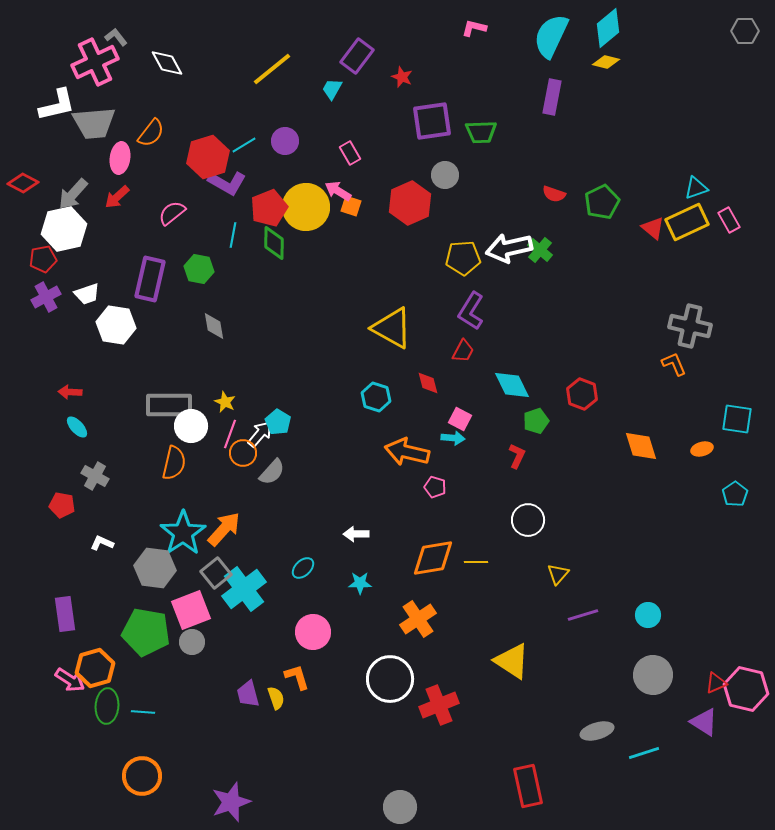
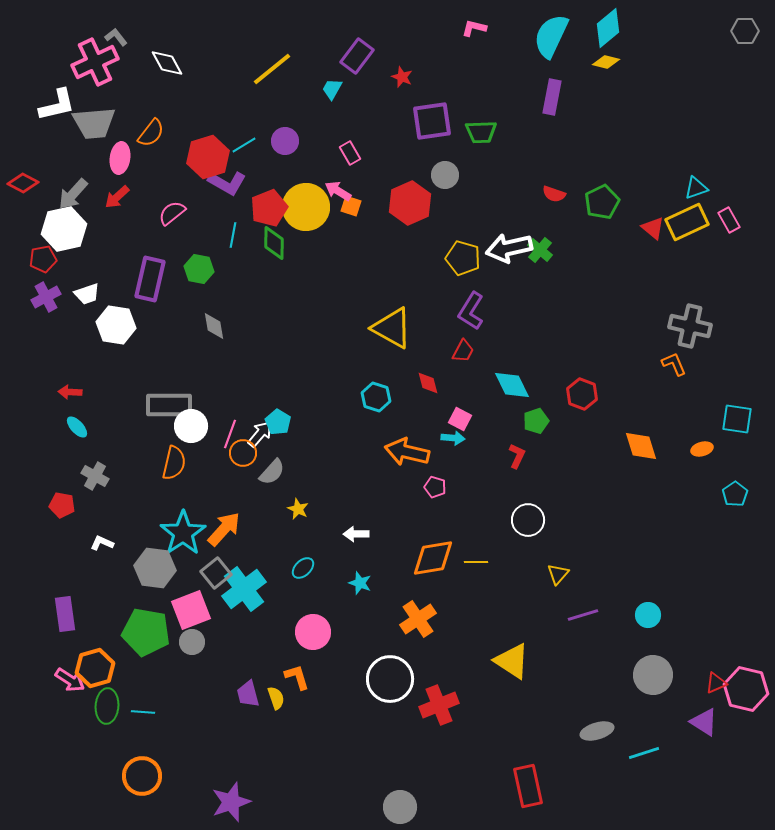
yellow pentagon at (463, 258): rotated 20 degrees clockwise
yellow star at (225, 402): moved 73 px right, 107 px down
cyan star at (360, 583): rotated 20 degrees clockwise
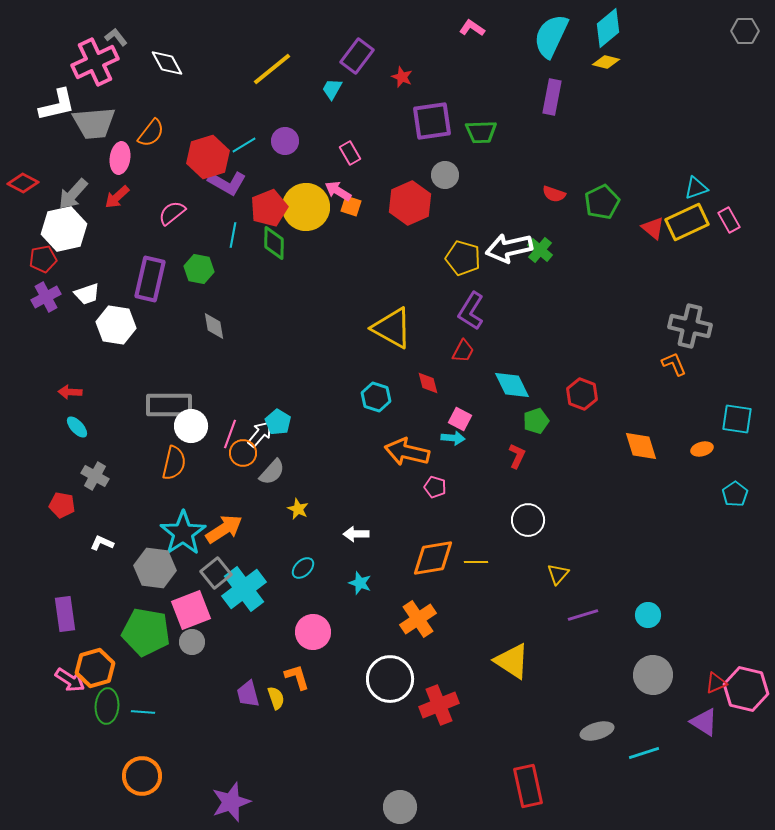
pink L-shape at (474, 28): moved 2 px left; rotated 20 degrees clockwise
orange arrow at (224, 529): rotated 15 degrees clockwise
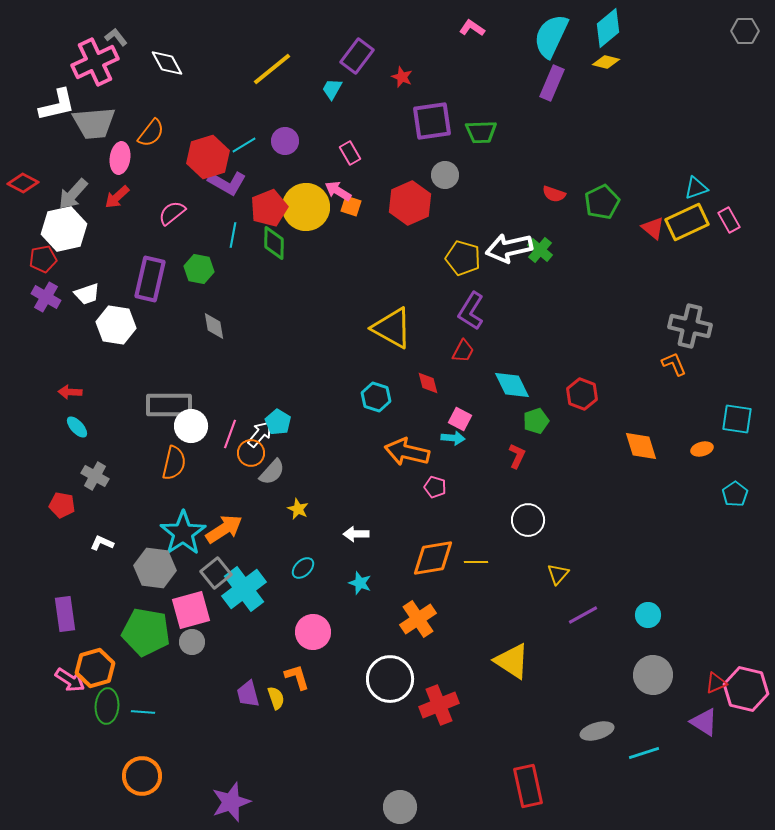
purple rectangle at (552, 97): moved 14 px up; rotated 12 degrees clockwise
purple cross at (46, 297): rotated 32 degrees counterclockwise
orange circle at (243, 453): moved 8 px right
pink square at (191, 610): rotated 6 degrees clockwise
purple line at (583, 615): rotated 12 degrees counterclockwise
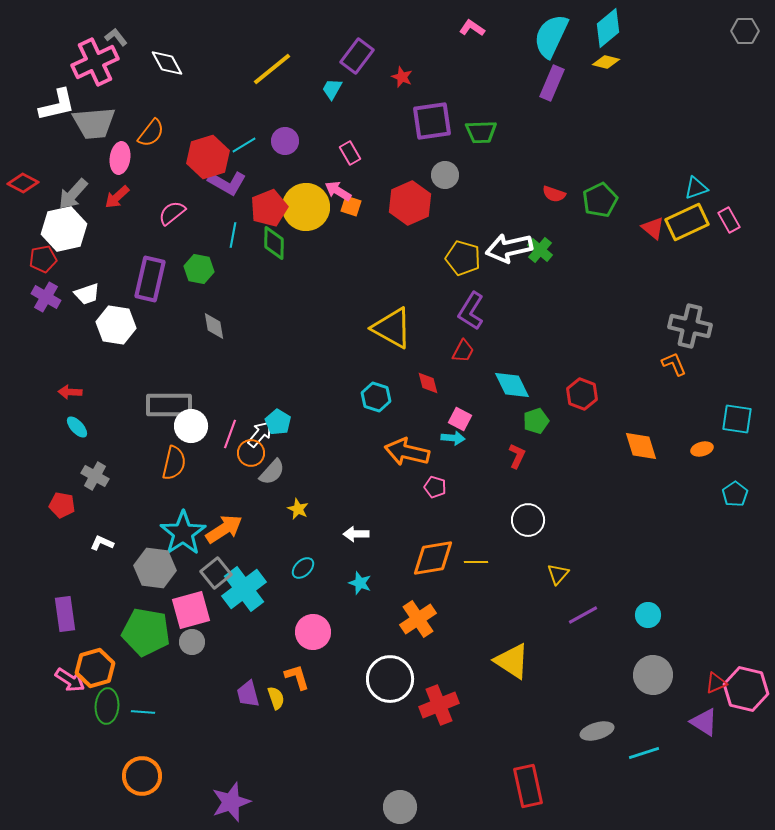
green pentagon at (602, 202): moved 2 px left, 2 px up
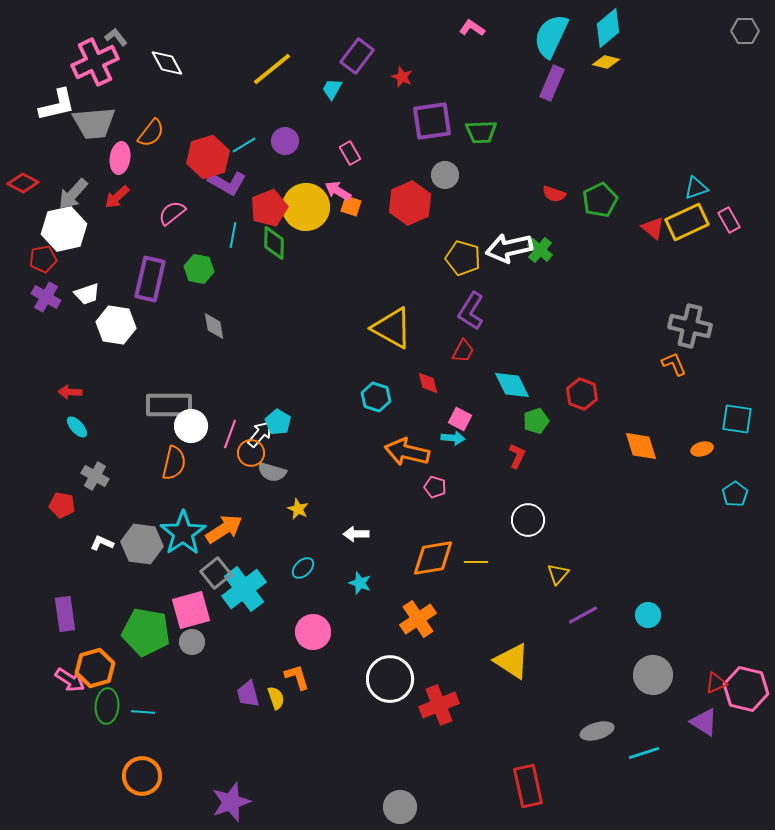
gray semicircle at (272, 472): rotated 64 degrees clockwise
gray hexagon at (155, 568): moved 13 px left, 24 px up
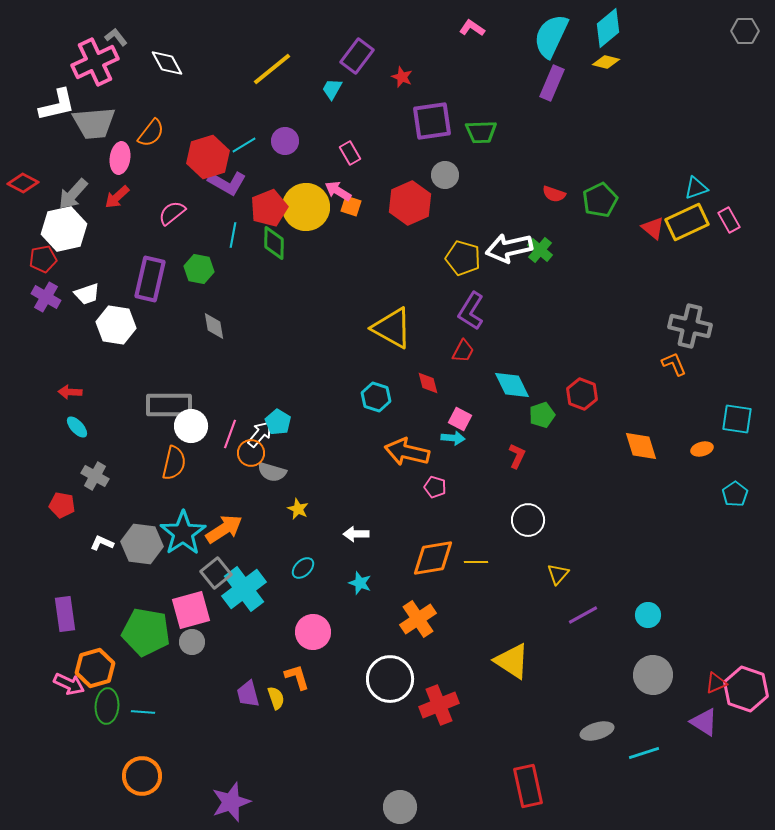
green pentagon at (536, 421): moved 6 px right, 6 px up
pink arrow at (70, 680): moved 1 px left, 4 px down; rotated 8 degrees counterclockwise
pink hexagon at (746, 689): rotated 6 degrees clockwise
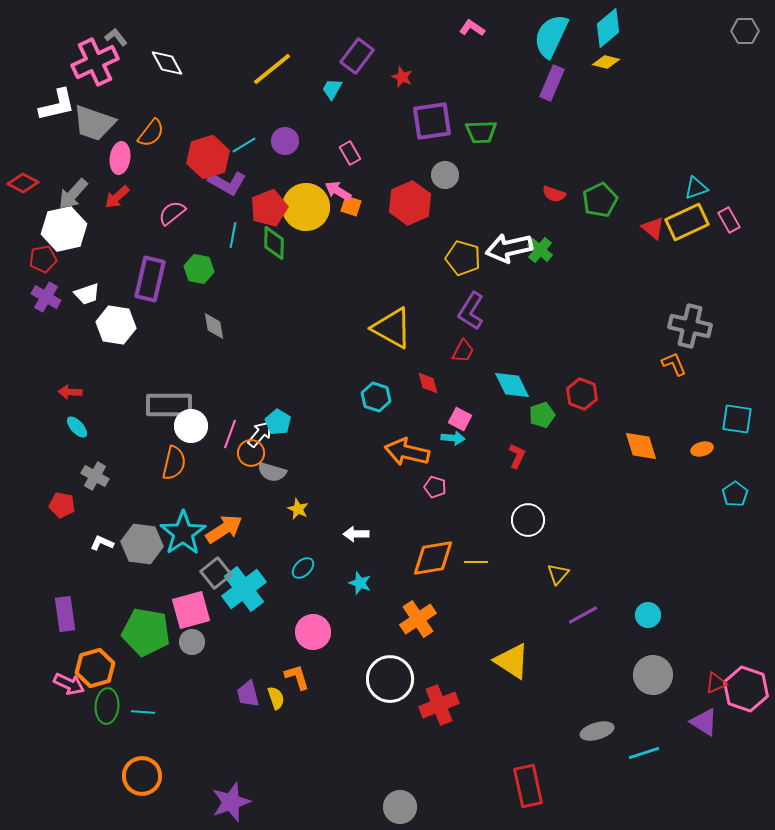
gray trapezoid at (94, 123): rotated 24 degrees clockwise
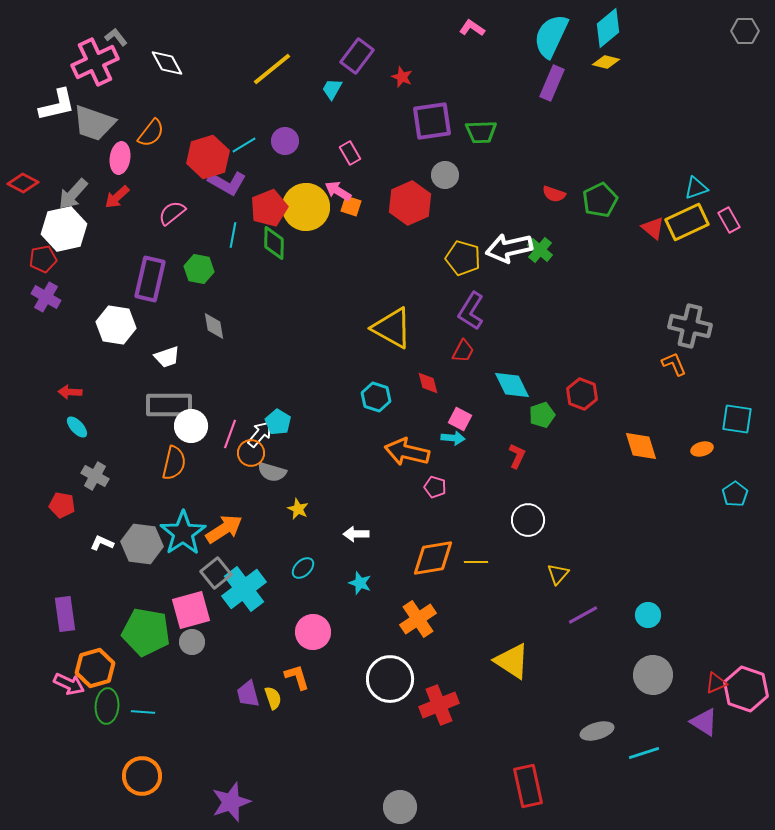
white trapezoid at (87, 294): moved 80 px right, 63 px down
yellow semicircle at (276, 698): moved 3 px left
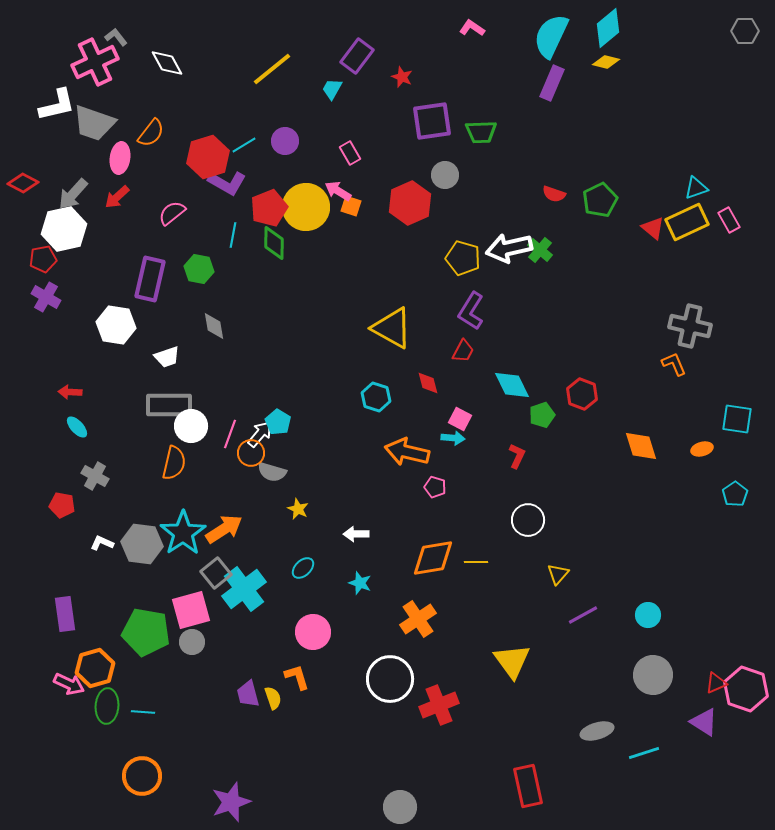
yellow triangle at (512, 661): rotated 21 degrees clockwise
